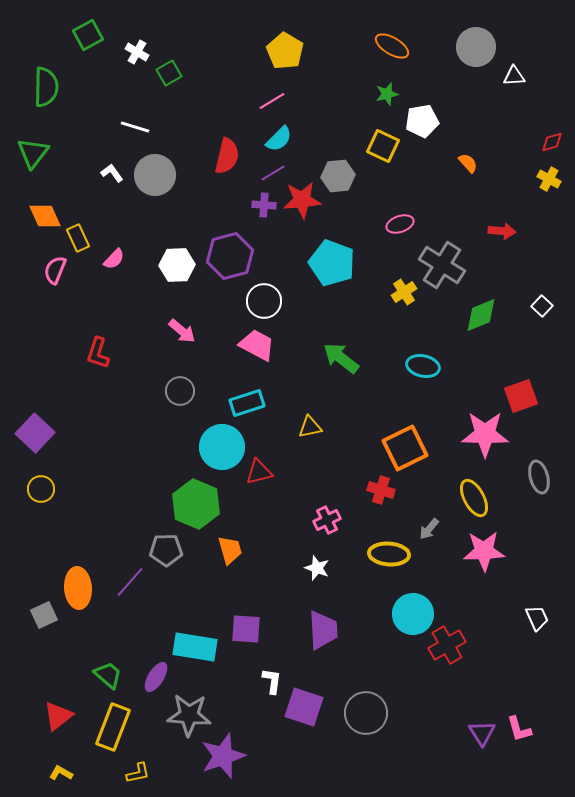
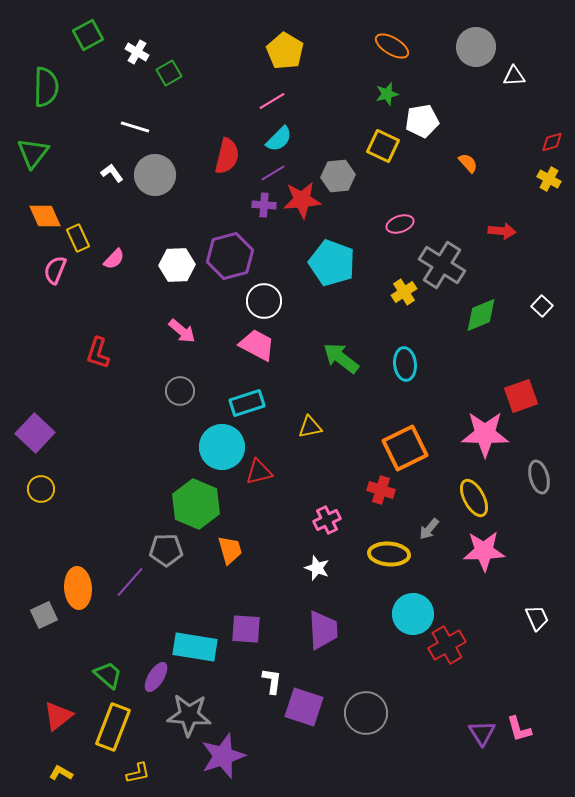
cyan ellipse at (423, 366): moved 18 px left, 2 px up; rotated 72 degrees clockwise
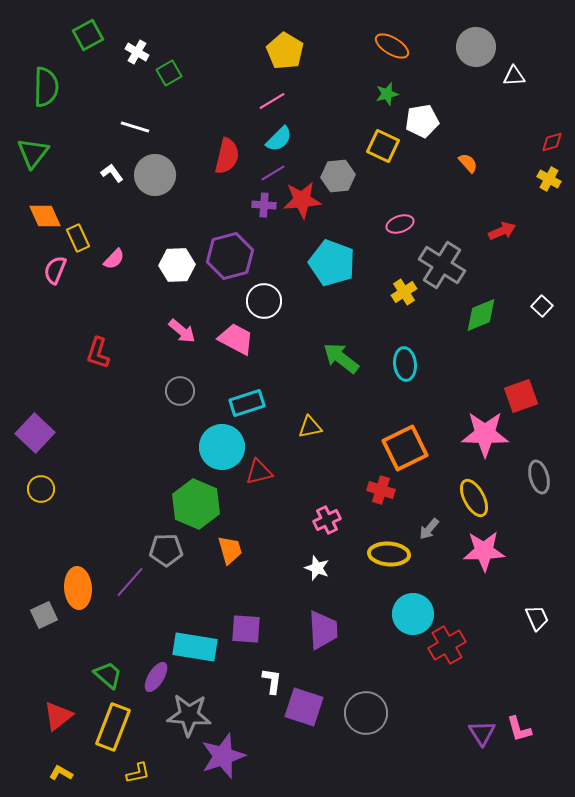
red arrow at (502, 231): rotated 28 degrees counterclockwise
pink trapezoid at (257, 345): moved 21 px left, 6 px up
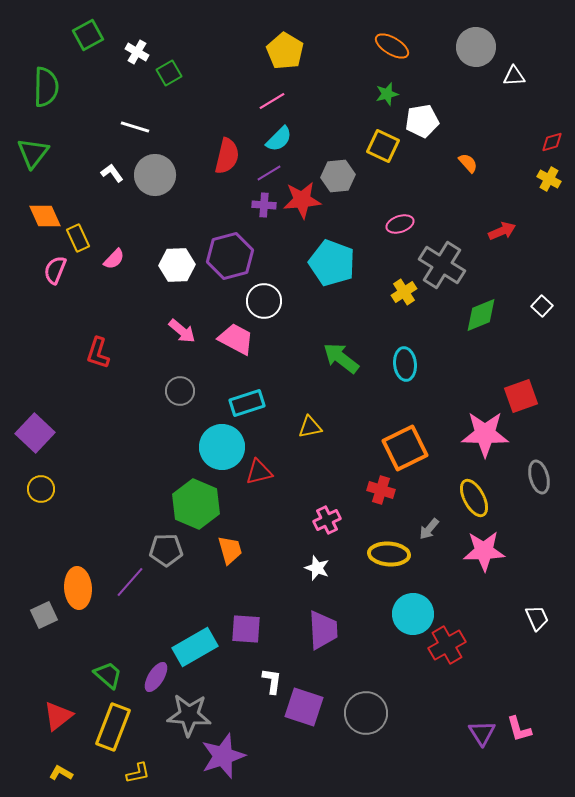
purple line at (273, 173): moved 4 px left
cyan rectangle at (195, 647): rotated 39 degrees counterclockwise
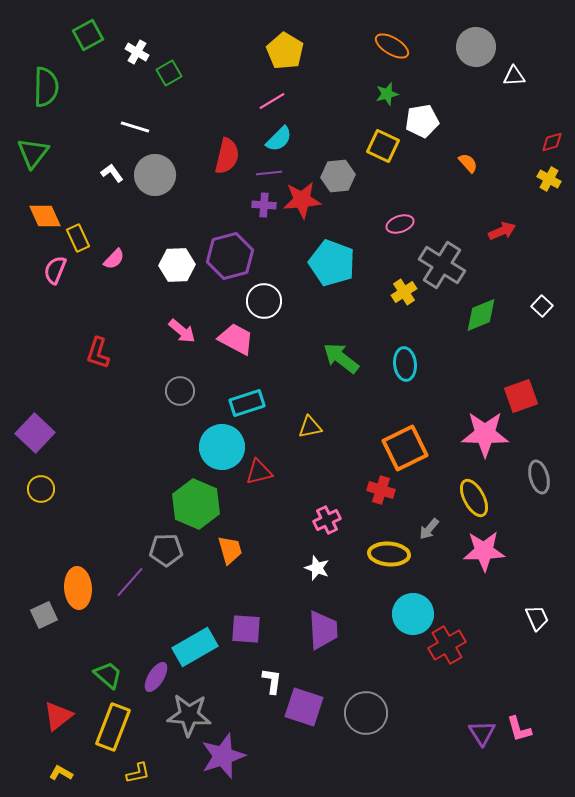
purple line at (269, 173): rotated 25 degrees clockwise
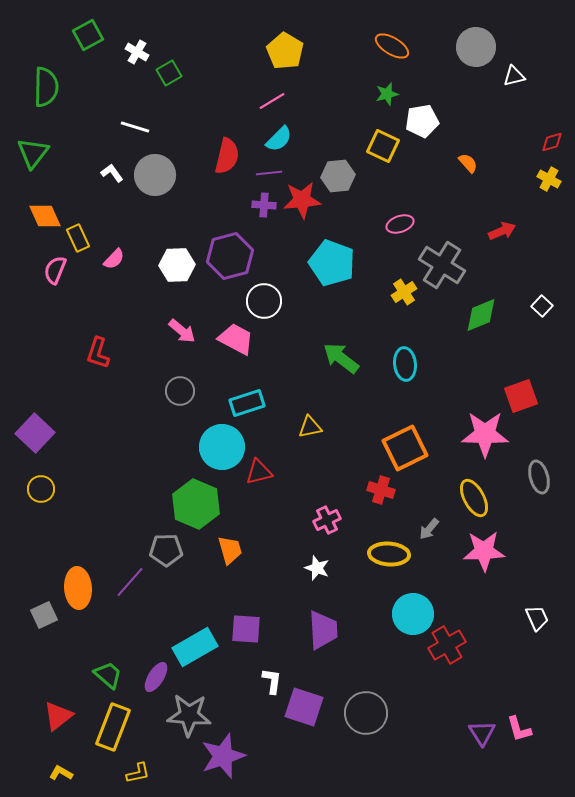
white triangle at (514, 76): rotated 10 degrees counterclockwise
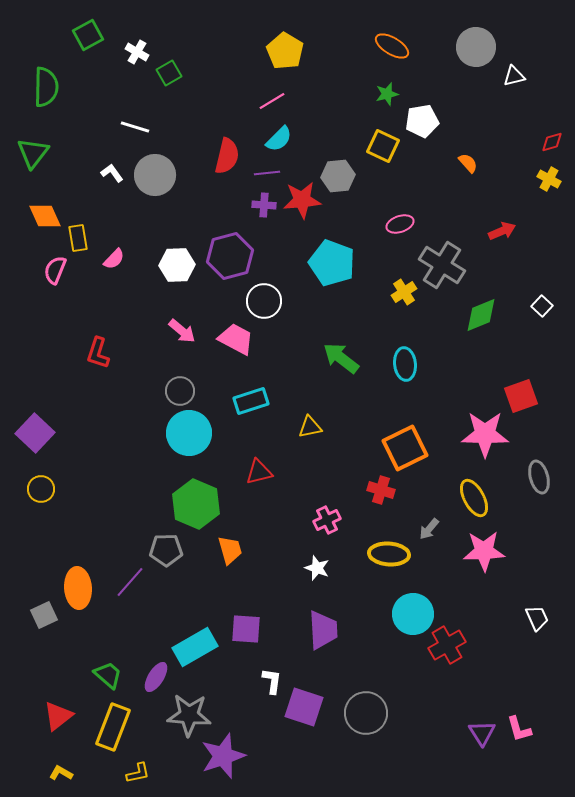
purple line at (269, 173): moved 2 px left
yellow rectangle at (78, 238): rotated 16 degrees clockwise
cyan rectangle at (247, 403): moved 4 px right, 2 px up
cyan circle at (222, 447): moved 33 px left, 14 px up
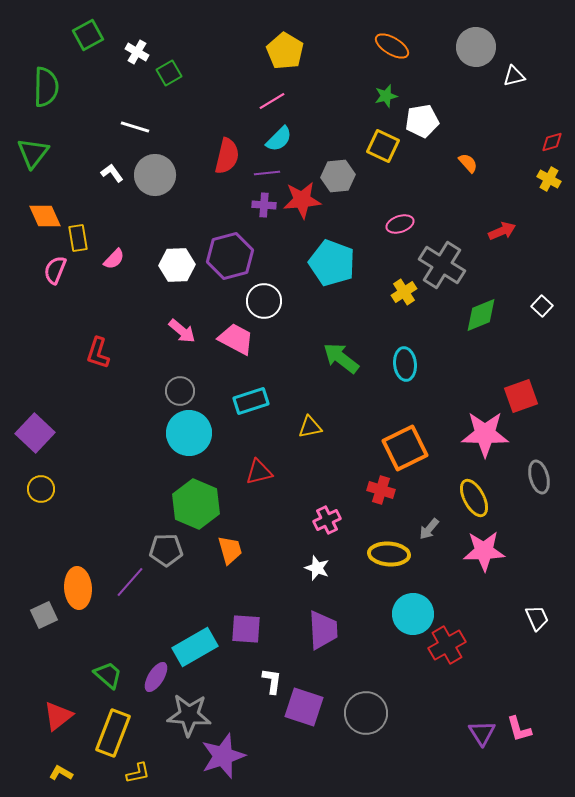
green star at (387, 94): moved 1 px left, 2 px down
yellow rectangle at (113, 727): moved 6 px down
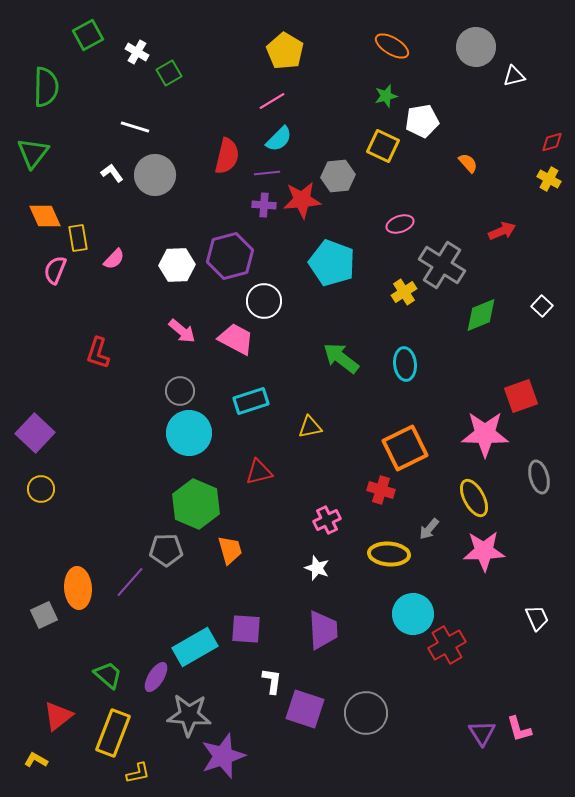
purple square at (304, 707): moved 1 px right, 2 px down
yellow L-shape at (61, 773): moved 25 px left, 13 px up
